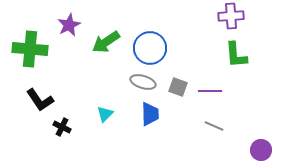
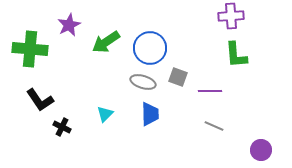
gray square: moved 10 px up
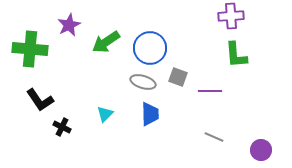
gray line: moved 11 px down
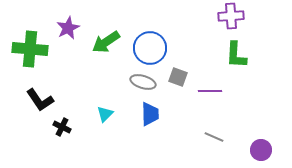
purple star: moved 1 px left, 3 px down
green L-shape: rotated 8 degrees clockwise
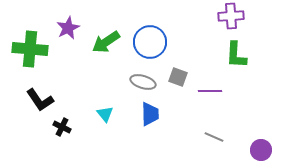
blue circle: moved 6 px up
cyan triangle: rotated 24 degrees counterclockwise
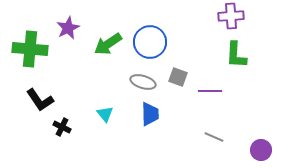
green arrow: moved 2 px right, 2 px down
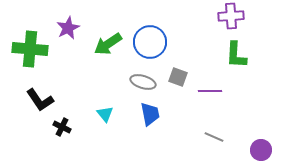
blue trapezoid: rotated 10 degrees counterclockwise
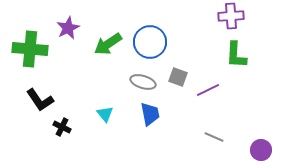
purple line: moved 2 px left, 1 px up; rotated 25 degrees counterclockwise
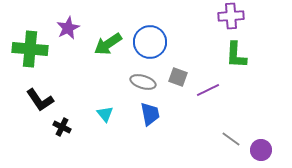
gray line: moved 17 px right, 2 px down; rotated 12 degrees clockwise
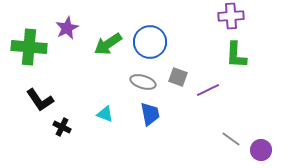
purple star: moved 1 px left
green cross: moved 1 px left, 2 px up
cyan triangle: rotated 30 degrees counterclockwise
